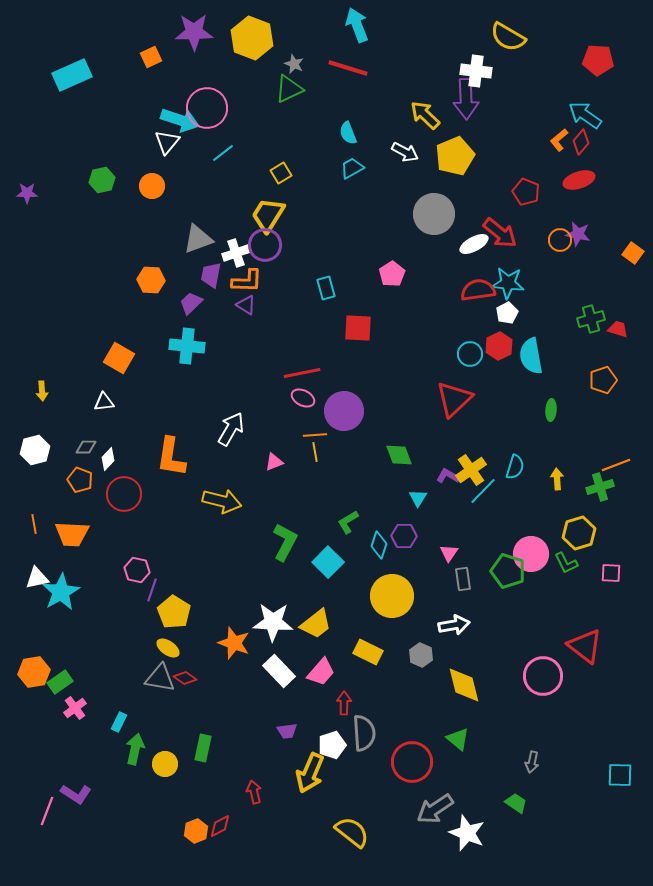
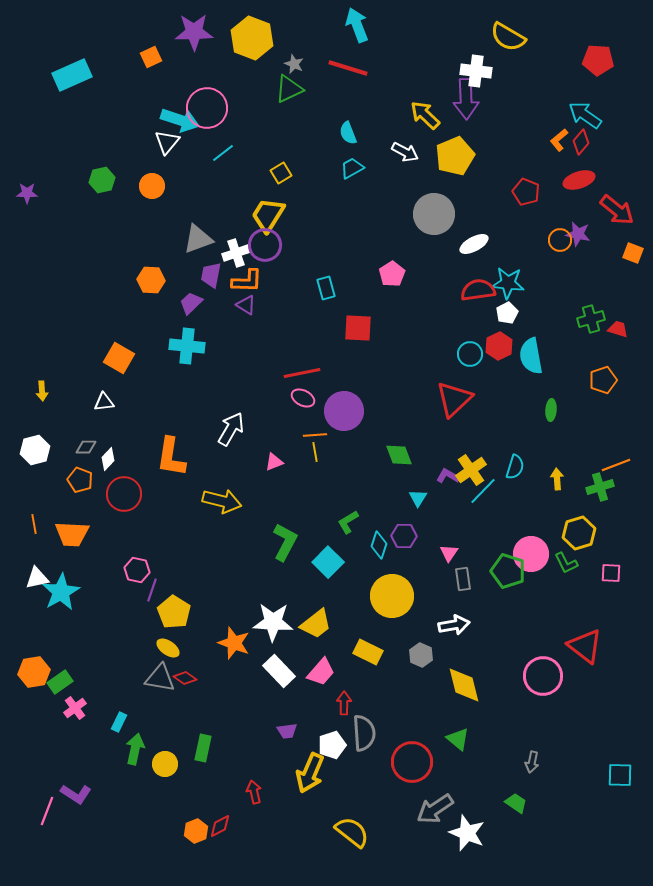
red arrow at (500, 233): moved 117 px right, 23 px up
orange square at (633, 253): rotated 15 degrees counterclockwise
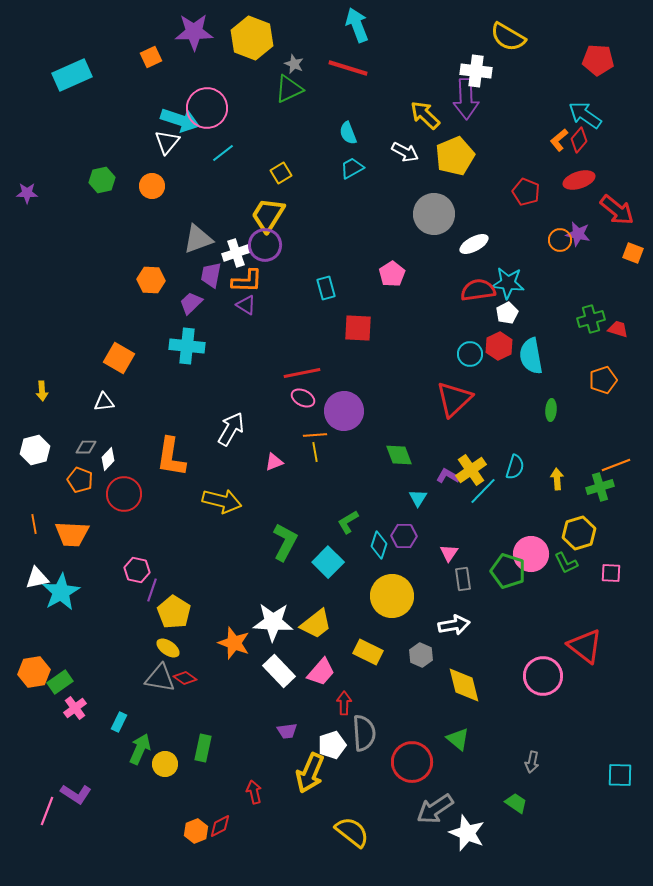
red diamond at (581, 142): moved 2 px left, 2 px up
green arrow at (135, 749): moved 5 px right; rotated 12 degrees clockwise
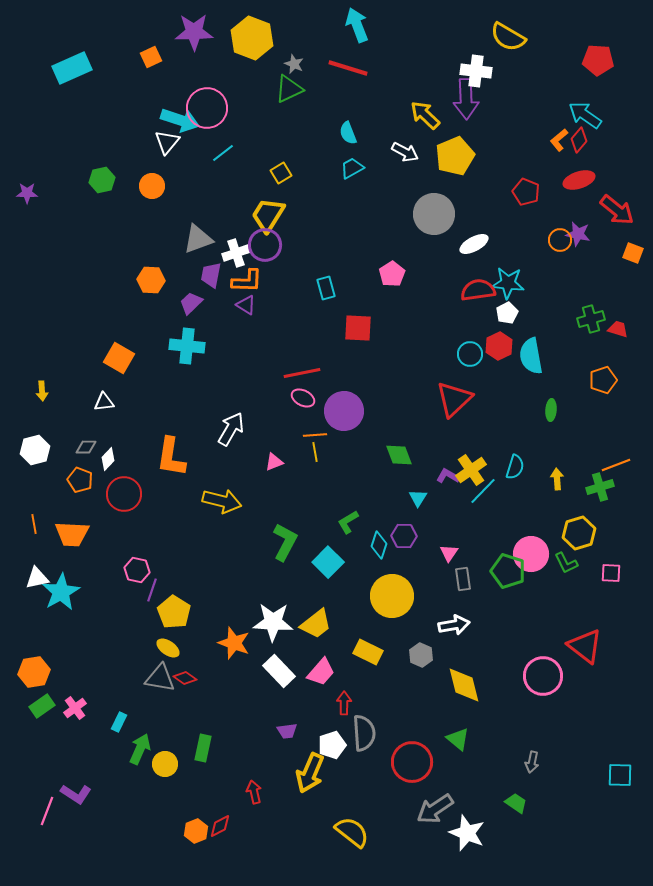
cyan rectangle at (72, 75): moved 7 px up
green rectangle at (60, 682): moved 18 px left, 24 px down
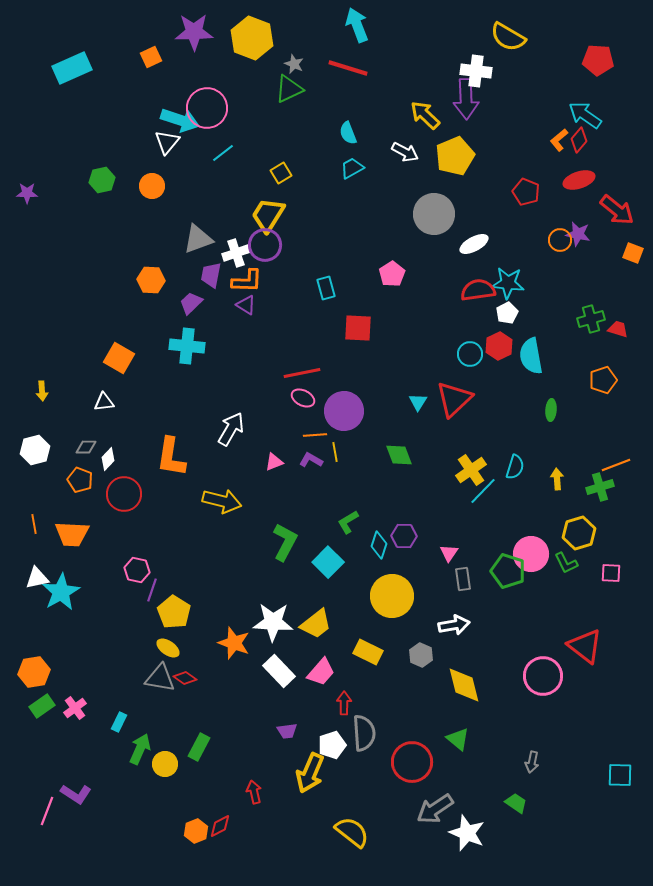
yellow line at (315, 452): moved 20 px right
purple L-shape at (448, 476): moved 137 px left, 16 px up
cyan triangle at (418, 498): moved 96 px up
green rectangle at (203, 748): moved 4 px left, 1 px up; rotated 16 degrees clockwise
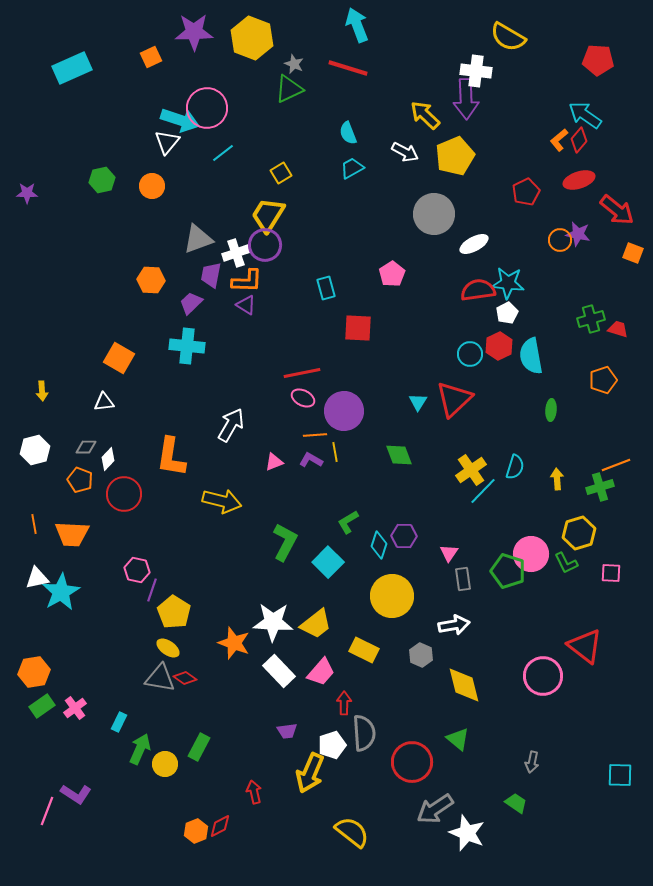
red pentagon at (526, 192): rotated 24 degrees clockwise
white arrow at (231, 429): moved 4 px up
yellow rectangle at (368, 652): moved 4 px left, 2 px up
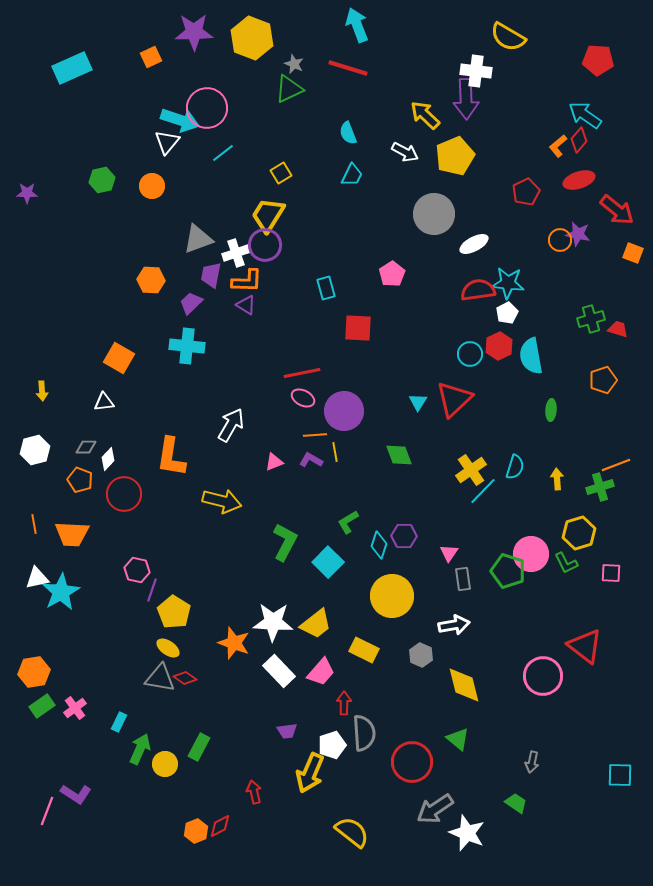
orange L-shape at (559, 140): moved 1 px left, 6 px down
cyan trapezoid at (352, 168): moved 7 px down; rotated 145 degrees clockwise
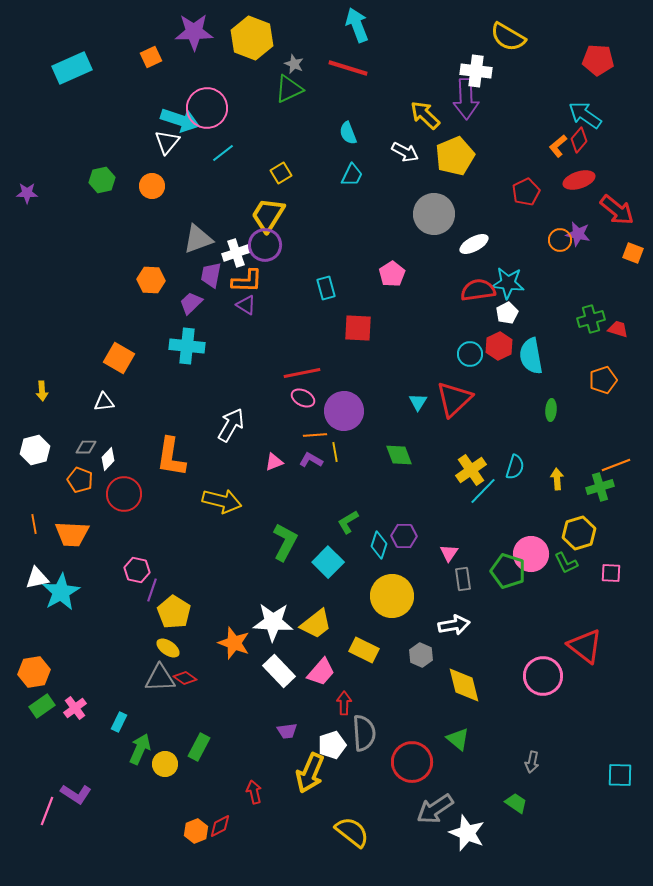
gray triangle at (160, 678): rotated 12 degrees counterclockwise
